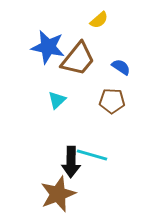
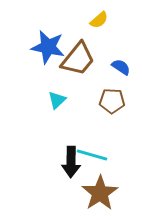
brown star: moved 42 px right, 1 px up; rotated 12 degrees counterclockwise
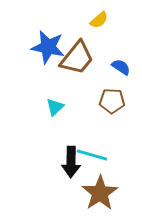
brown trapezoid: moved 1 px left, 1 px up
cyan triangle: moved 2 px left, 7 px down
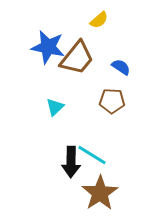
cyan line: rotated 16 degrees clockwise
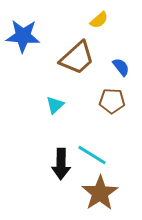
blue star: moved 25 px left, 11 px up; rotated 8 degrees counterclockwise
brown trapezoid: rotated 9 degrees clockwise
blue semicircle: rotated 18 degrees clockwise
cyan triangle: moved 2 px up
black arrow: moved 10 px left, 2 px down
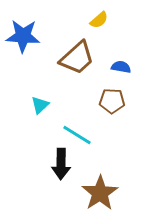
blue semicircle: rotated 42 degrees counterclockwise
cyan triangle: moved 15 px left
cyan line: moved 15 px left, 20 px up
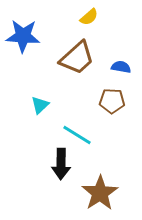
yellow semicircle: moved 10 px left, 3 px up
